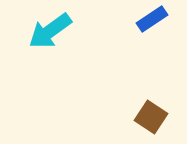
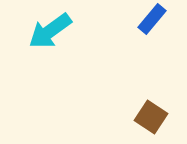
blue rectangle: rotated 16 degrees counterclockwise
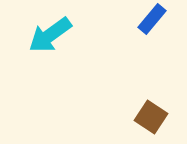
cyan arrow: moved 4 px down
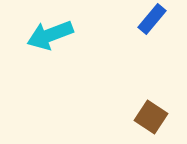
cyan arrow: rotated 15 degrees clockwise
